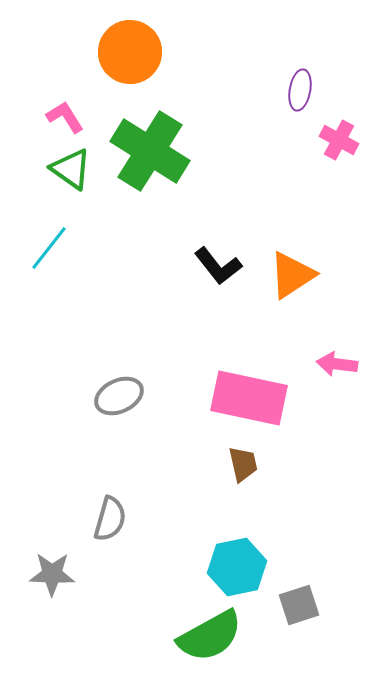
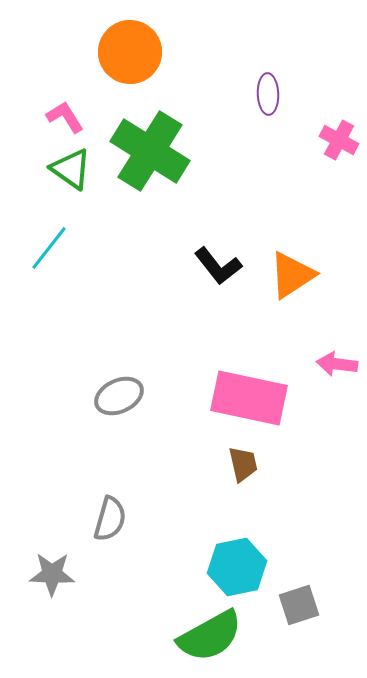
purple ellipse: moved 32 px left, 4 px down; rotated 12 degrees counterclockwise
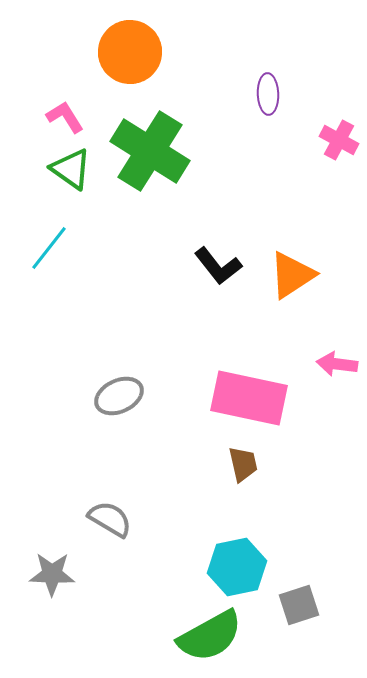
gray semicircle: rotated 75 degrees counterclockwise
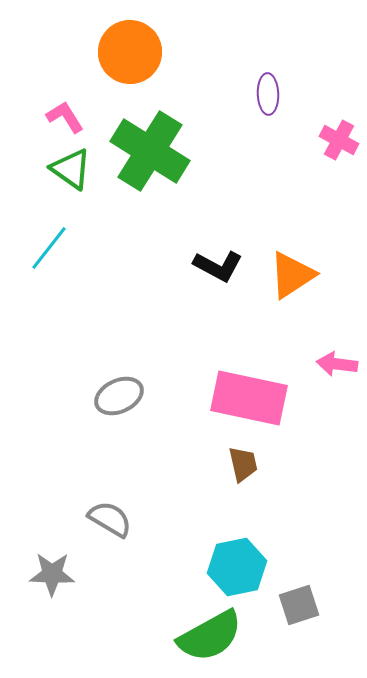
black L-shape: rotated 24 degrees counterclockwise
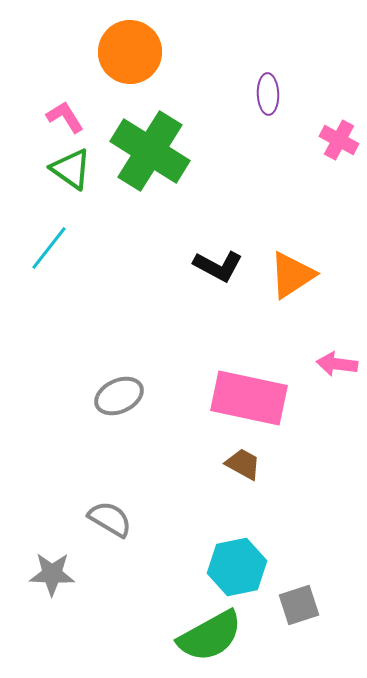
brown trapezoid: rotated 48 degrees counterclockwise
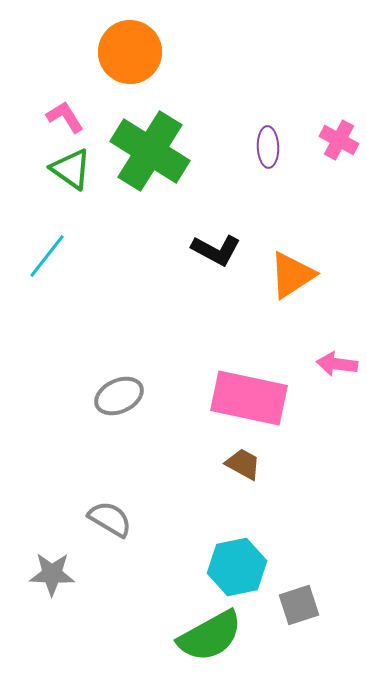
purple ellipse: moved 53 px down
cyan line: moved 2 px left, 8 px down
black L-shape: moved 2 px left, 16 px up
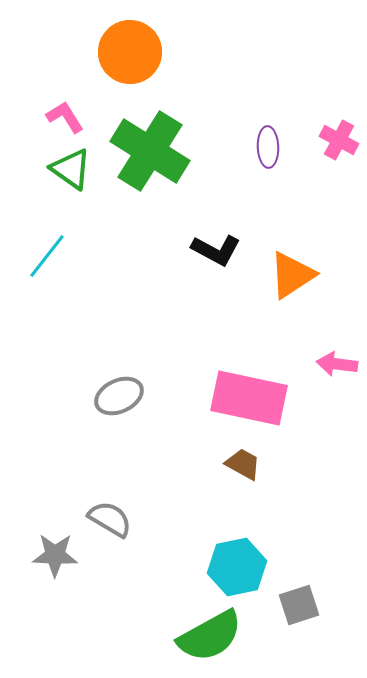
gray star: moved 3 px right, 19 px up
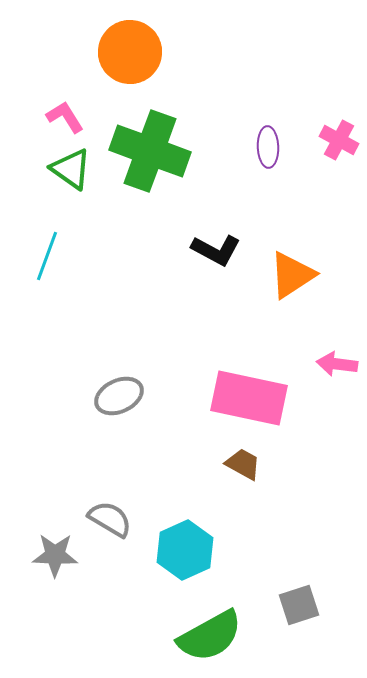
green cross: rotated 12 degrees counterclockwise
cyan line: rotated 18 degrees counterclockwise
cyan hexagon: moved 52 px left, 17 px up; rotated 12 degrees counterclockwise
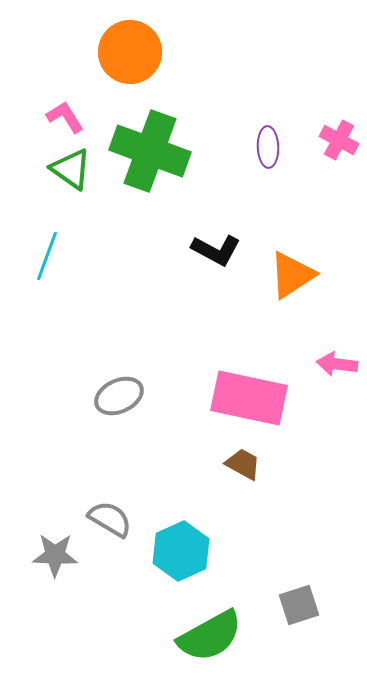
cyan hexagon: moved 4 px left, 1 px down
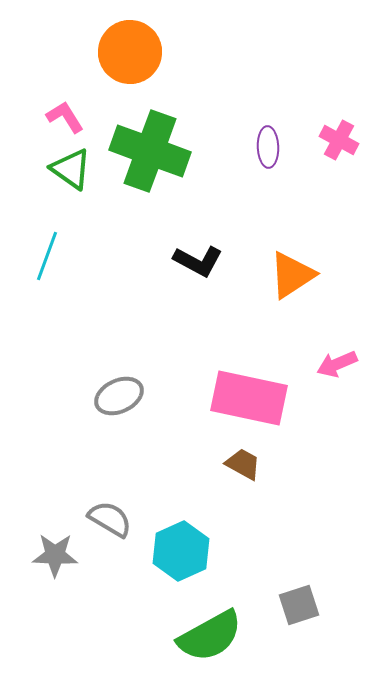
black L-shape: moved 18 px left, 11 px down
pink arrow: rotated 30 degrees counterclockwise
